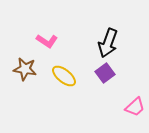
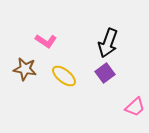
pink L-shape: moved 1 px left
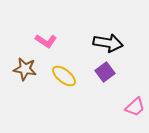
black arrow: rotated 100 degrees counterclockwise
purple square: moved 1 px up
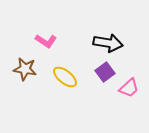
yellow ellipse: moved 1 px right, 1 px down
pink trapezoid: moved 6 px left, 19 px up
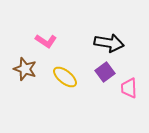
black arrow: moved 1 px right
brown star: rotated 10 degrees clockwise
pink trapezoid: rotated 130 degrees clockwise
